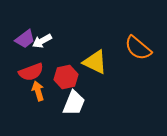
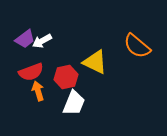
orange semicircle: moved 1 px left, 2 px up
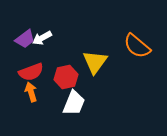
white arrow: moved 3 px up
yellow triangle: rotated 40 degrees clockwise
orange arrow: moved 7 px left, 1 px down
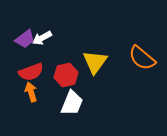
orange semicircle: moved 5 px right, 12 px down
red hexagon: moved 2 px up
white trapezoid: moved 2 px left
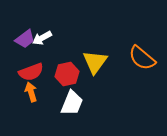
red hexagon: moved 1 px right, 1 px up
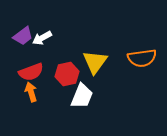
purple trapezoid: moved 2 px left, 3 px up
orange semicircle: rotated 48 degrees counterclockwise
white trapezoid: moved 10 px right, 7 px up
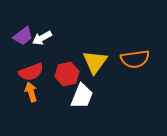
orange semicircle: moved 7 px left, 1 px down
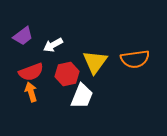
white arrow: moved 11 px right, 7 px down
